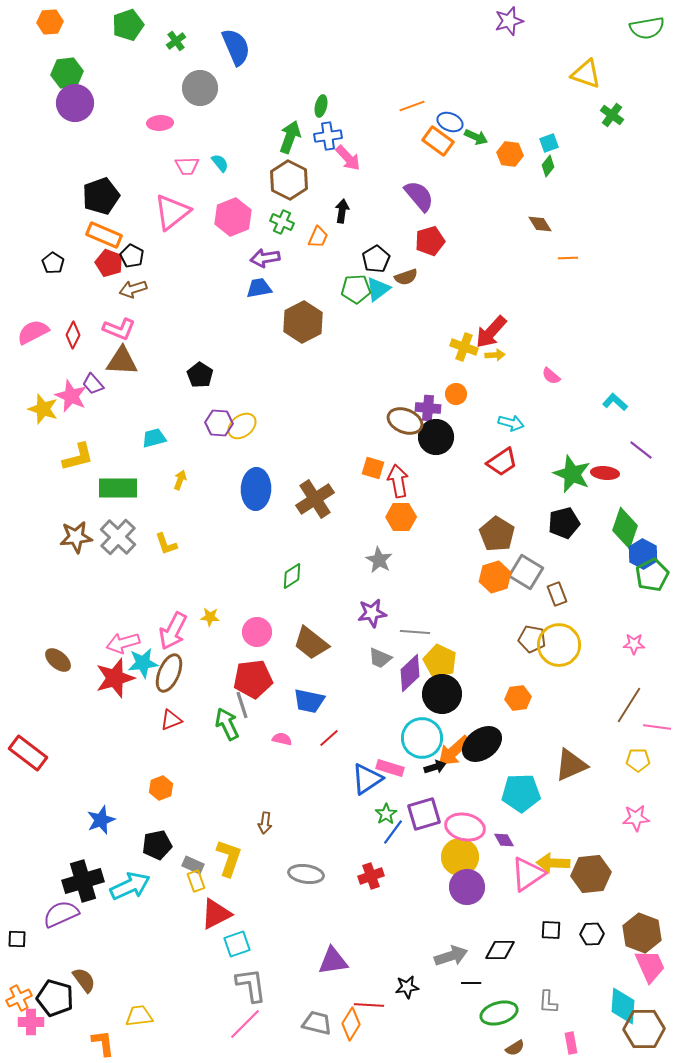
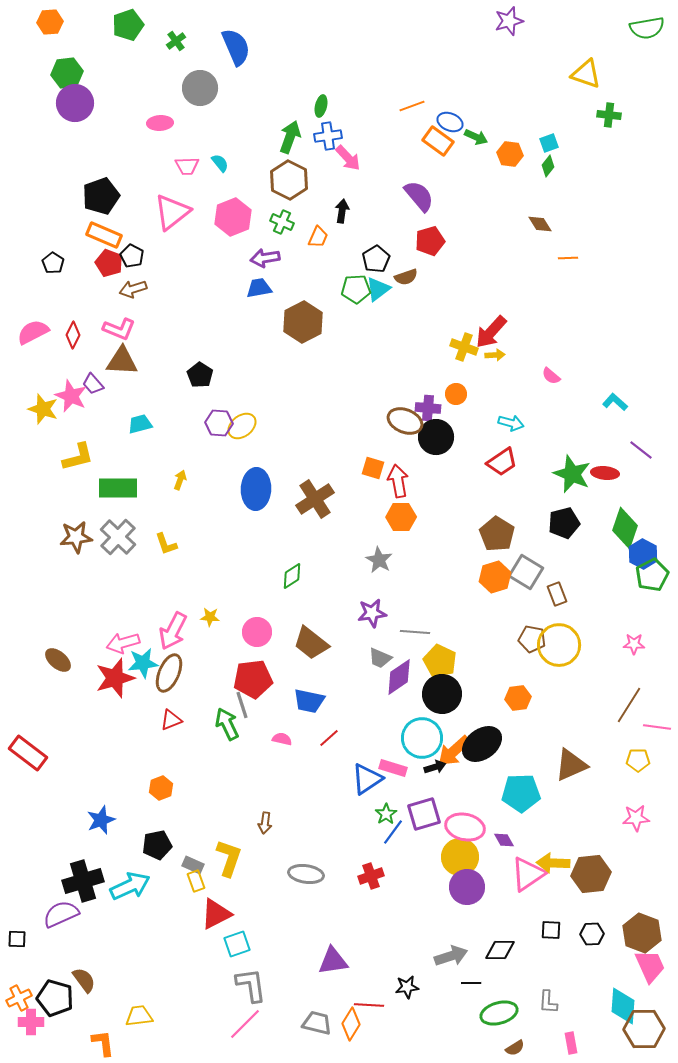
green cross at (612, 115): moved 3 px left; rotated 30 degrees counterclockwise
cyan trapezoid at (154, 438): moved 14 px left, 14 px up
purple diamond at (410, 673): moved 11 px left, 4 px down; rotated 9 degrees clockwise
pink rectangle at (390, 768): moved 3 px right
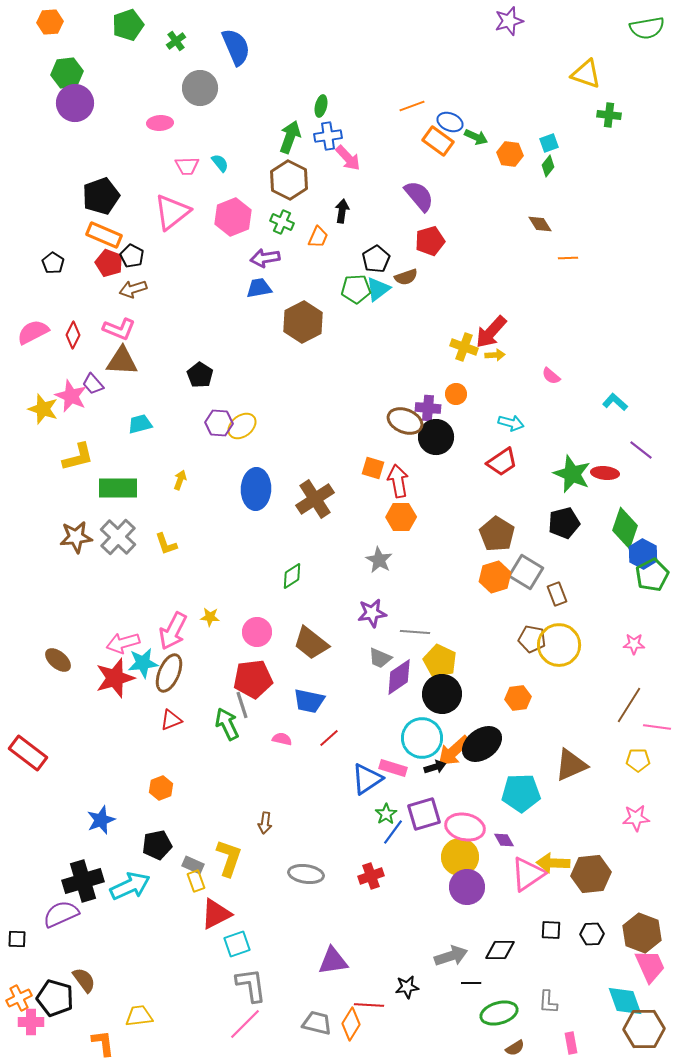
cyan diamond at (623, 1006): moved 2 px right, 5 px up; rotated 24 degrees counterclockwise
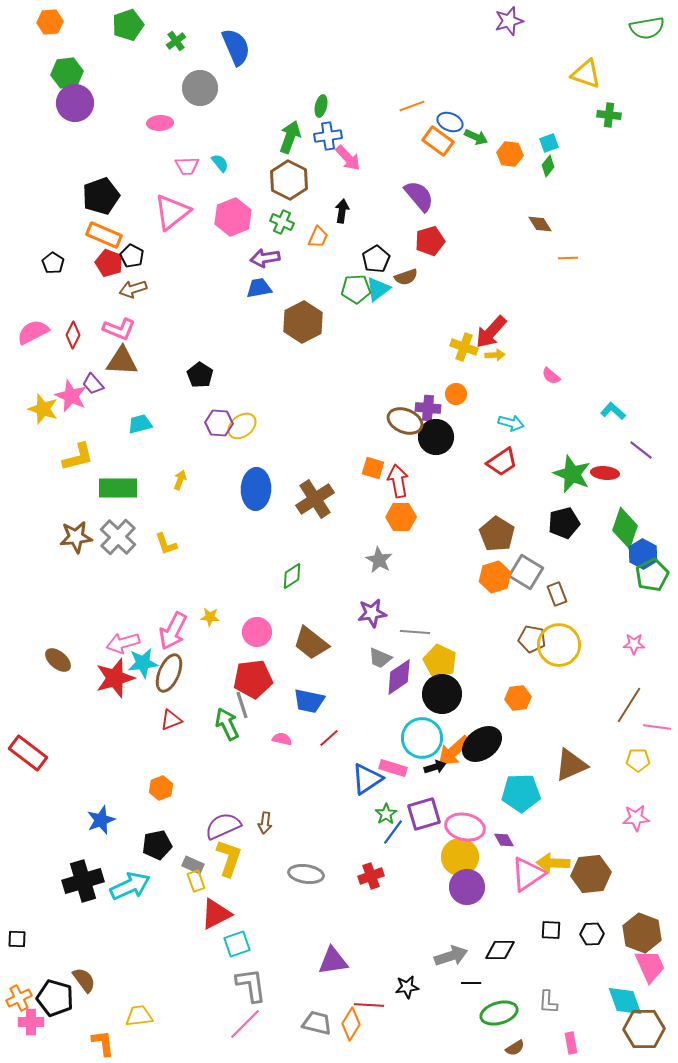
cyan L-shape at (615, 402): moved 2 px left, 9 px down
purple semicircle at (61, 914): moved 162 px right, 88 px up
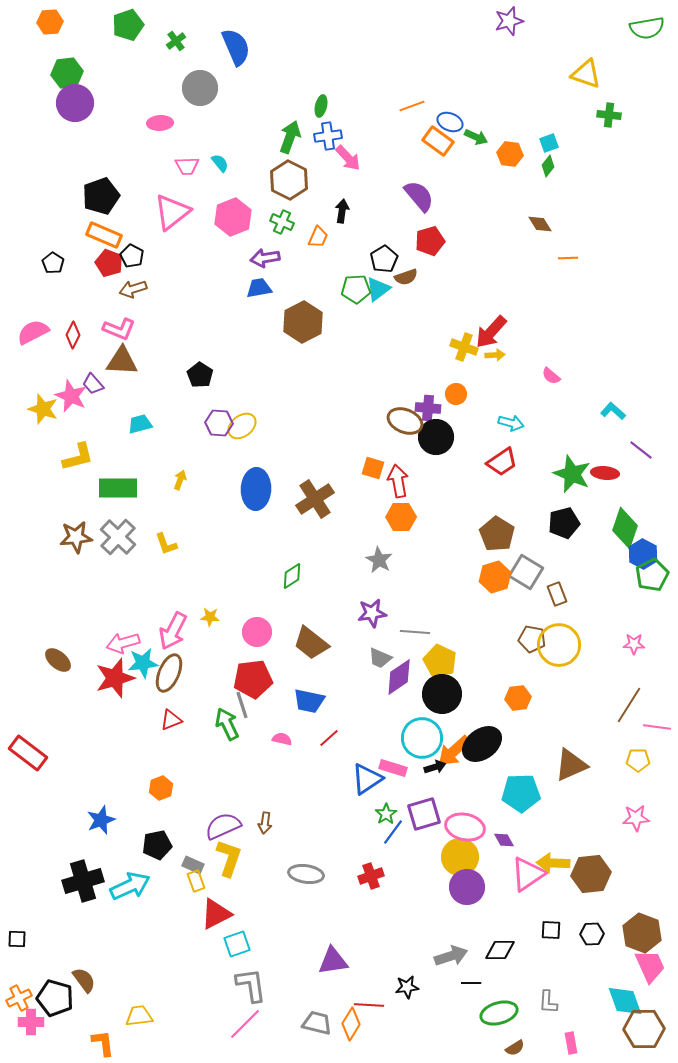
black pentagon at (376, 259): moved 8 px right
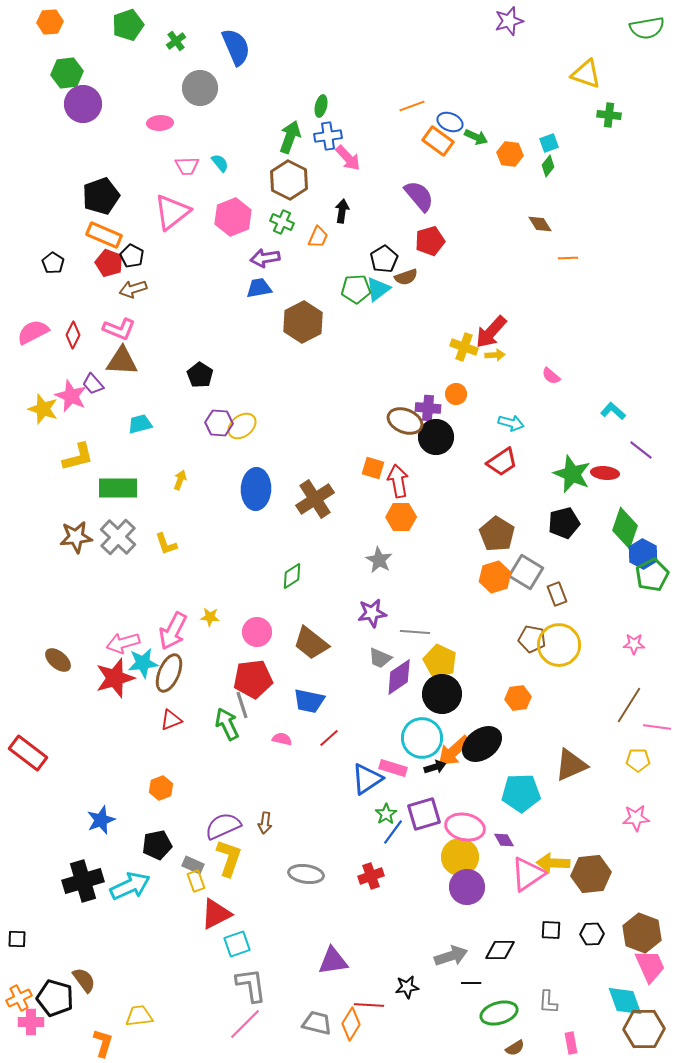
purple circle at (75, 103): moved 8 px right, 1 px down
orange L-shape at (103, 1043): rotated 24 degrees clockwise
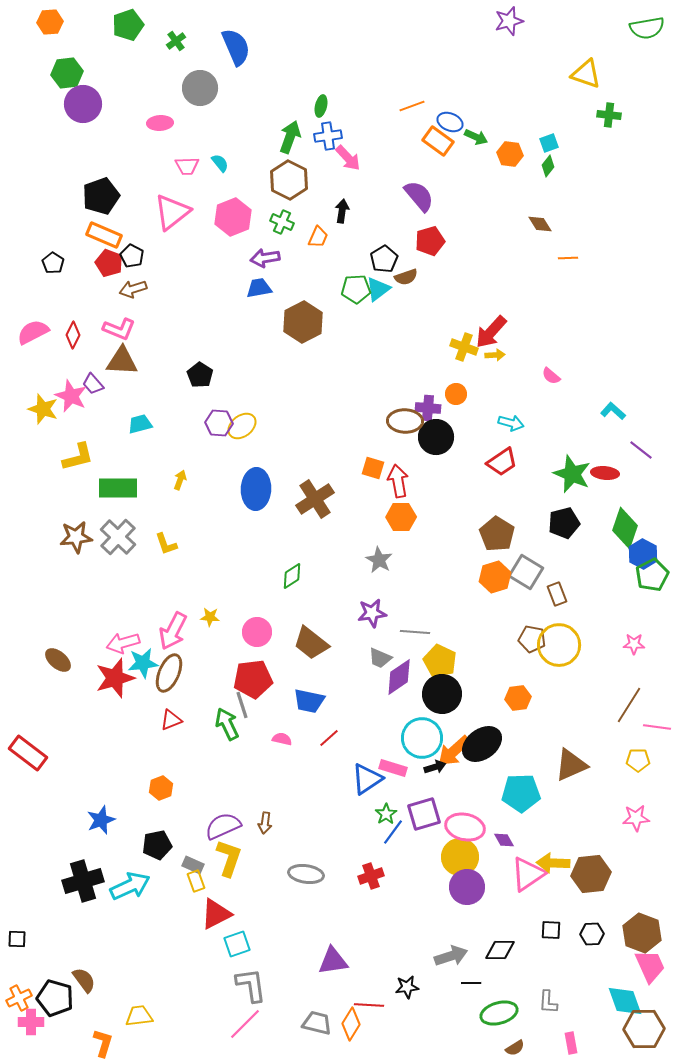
brown ellipse at (405, 421): rotated 20 degrees counterclockwise
